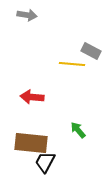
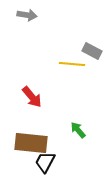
gray rectangle: moved 1 px right
red arrow: rotated 135 degrees counterclockwise
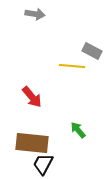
gray arrow: moved 8 px right, 1 px up
yellow line: moved 2 px down
brown rectangle: moved 1 px right
black trapezoid: moved 2 px left, 2 px down
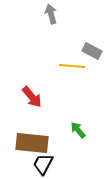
gray arrow: moved 16 px right; rotated 114 degrees counterclockwise
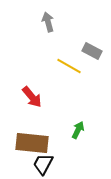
gray arrow: moved 3 px left, 8 px down
yellow line: moved 3 px left; rotated 25 degrees clockwise
green arrow: rotated 66 degrees clockwise
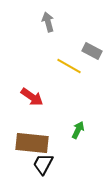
red arrow: rotated 15 degrees counterclockwise
